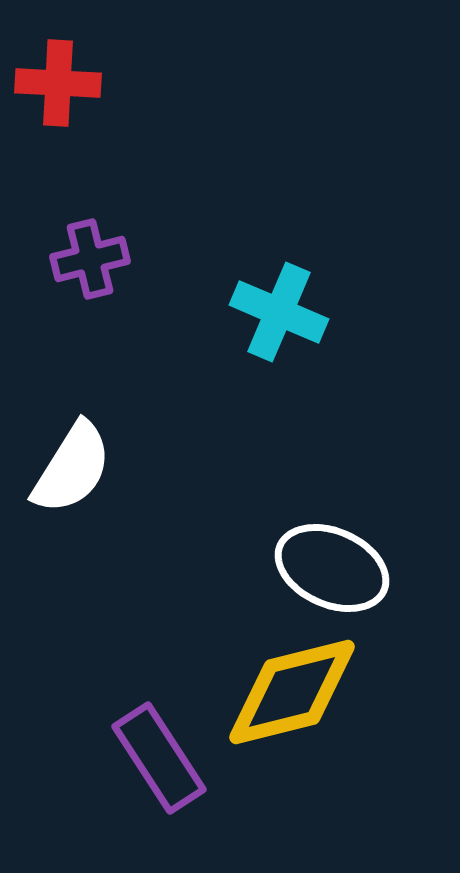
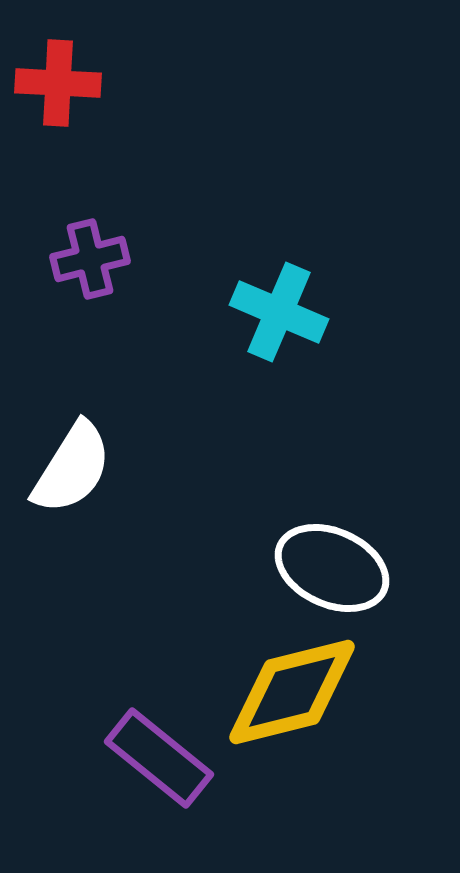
purple rectangle: rotated 18 degrees counterclockwise
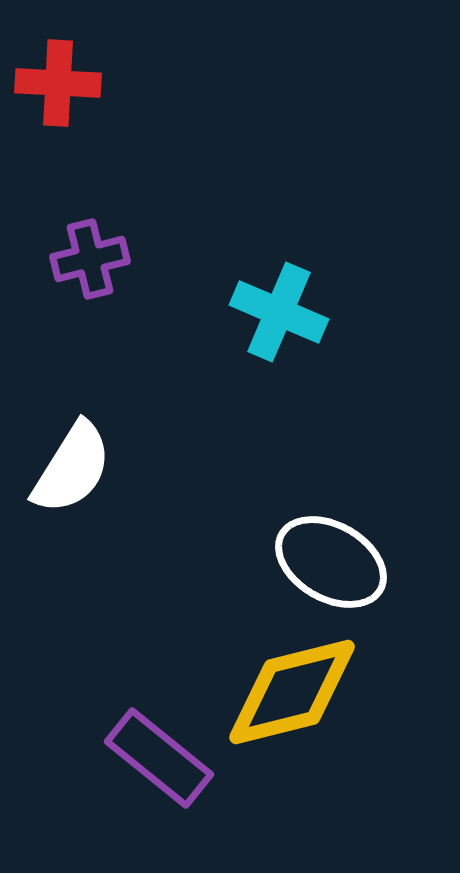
white ellipse: moved 1 px left, 6 px up; rotated 6 degrees clockwise
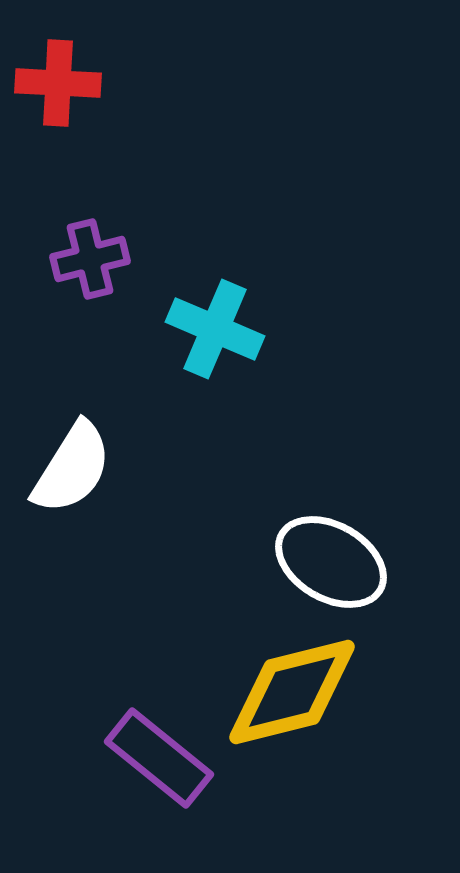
cyan cross: moved 64 px left, 17 px down
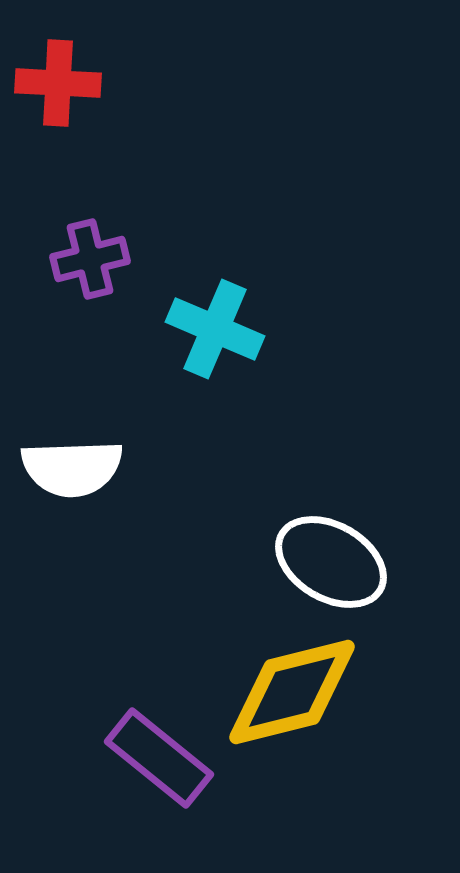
white semicircle: rotated 56 degrees clockwise
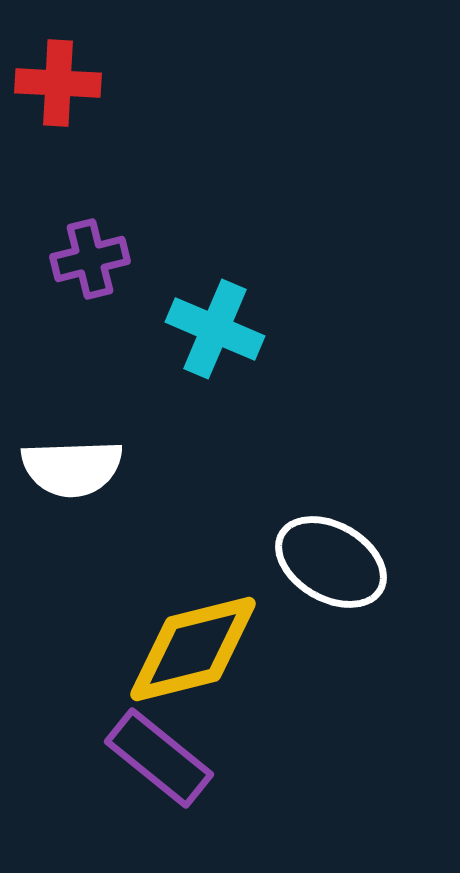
yellow diamond: moved 99 px left, 43 px up
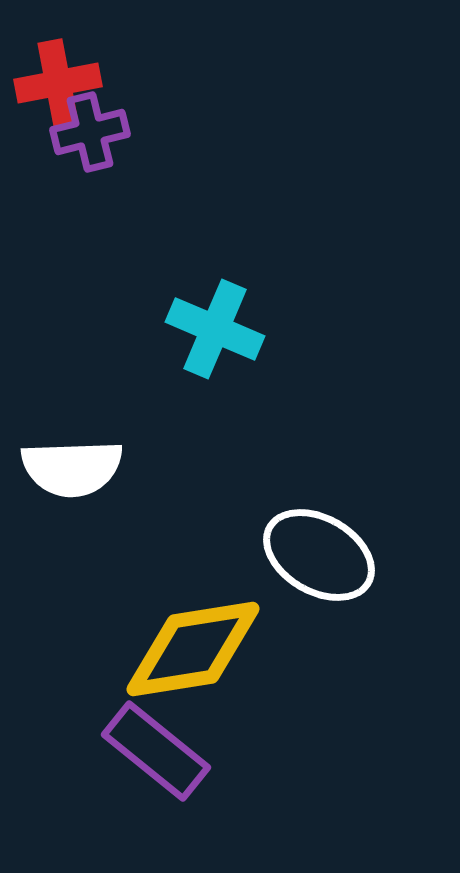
red cross: rotated 14 degrees counterclockwise
purple cross: moved 127 px up
white ellipse: moved 12 px left, 7 px up
yellow diamond: rotated 5 degrees clockwise
purple rectangle: moved 3 px left, 7 px up
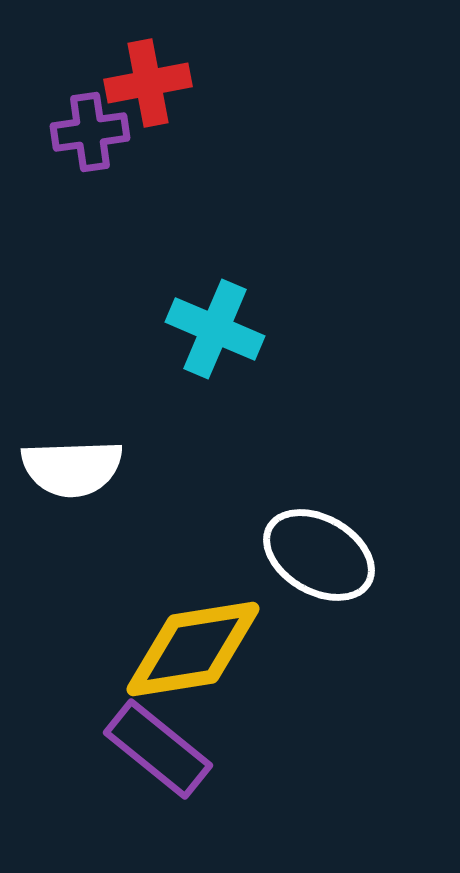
red cross: moved 90 px right
purple cross: rotated 6 degrees clockwise
purple rectangle: moved 2 px right, 2 px up
